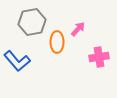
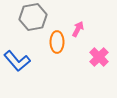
gray hexagon: moved 1 px right, 5 px up
pink arrow: rotated 14 degrees counterclockwise
pink cross: rotated 36 degrees counterclockwise
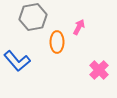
pink arrow: moved 1 px right, 2 px up
pink cross: moved 13 px down
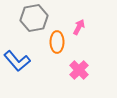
gray hexagon: moved 1 px right, 1 px down
pink cross: moved 20 px left
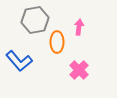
gray hexagon: moved 1 px right, 2 px down
pink arrow: rotated 21 degrees counterclockwise
blue L-shape: moved 2 px right
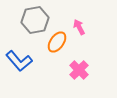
pink arrow: rotated 35 degrees counterclockwise
orange ellipse: rotated 35 degrees clockwise
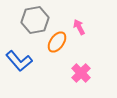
pink cross: moved 2 px right, 3 px down
